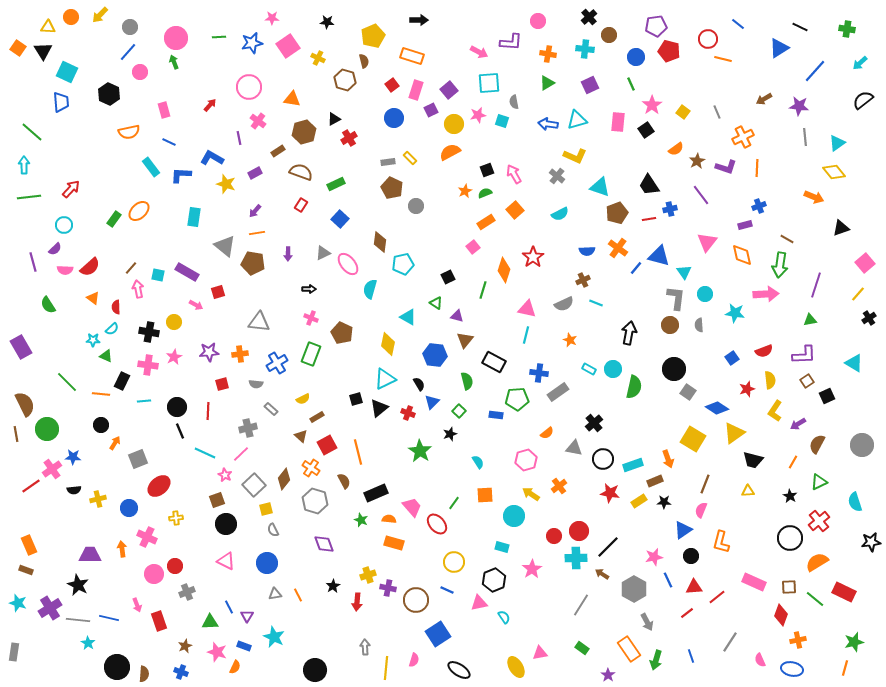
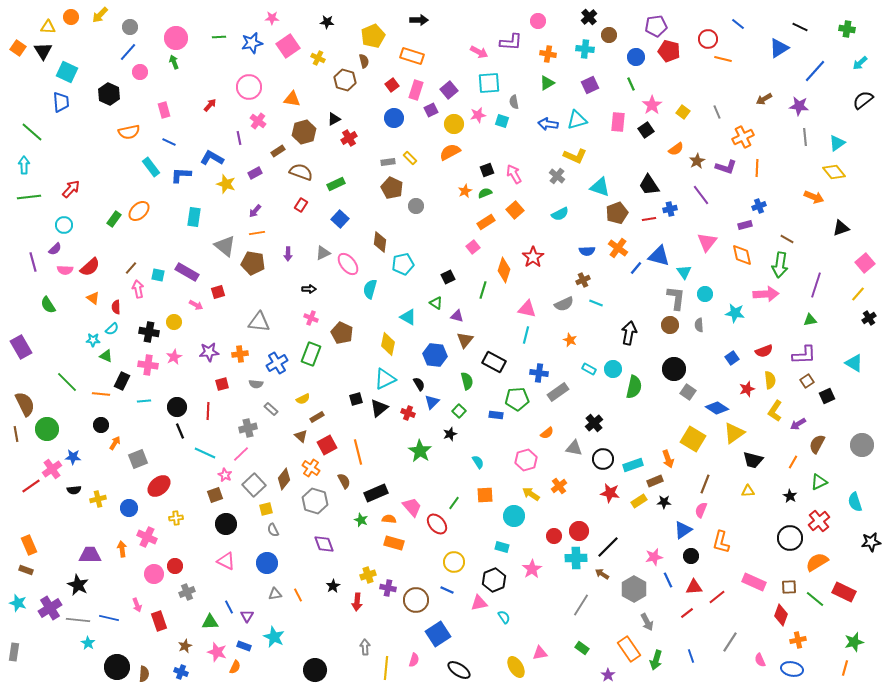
brown square at (217, 500): moved 2 px left, 5 px up
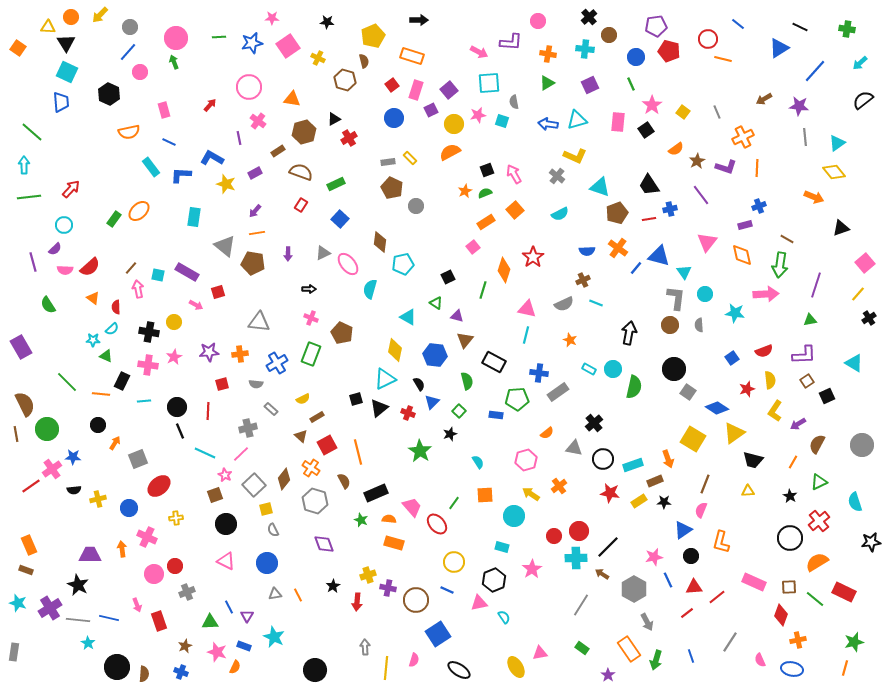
black triangle at (43, 51): moved 23 px right, 8 px up
yellow diamond at (388, 344): moved 7 px right, 6 px down
black circle at (101, 425): moved 3 px left
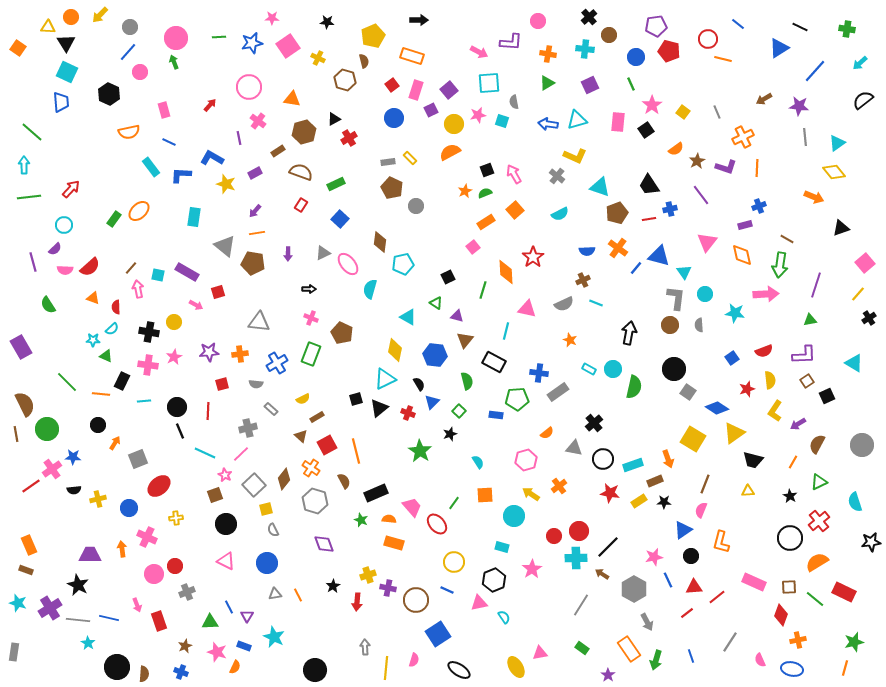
orange diamond at (504, 270): moved 2 px right, 2 px down; rotated 20 degrees counterclockwise
orange triangle at (93, 298): rotated 16 degrees counterclockwise
cyan line at (526, 335): moved 20 px left, 4 px up
orange line at (358, 452): moved 2 px left, 1 px up
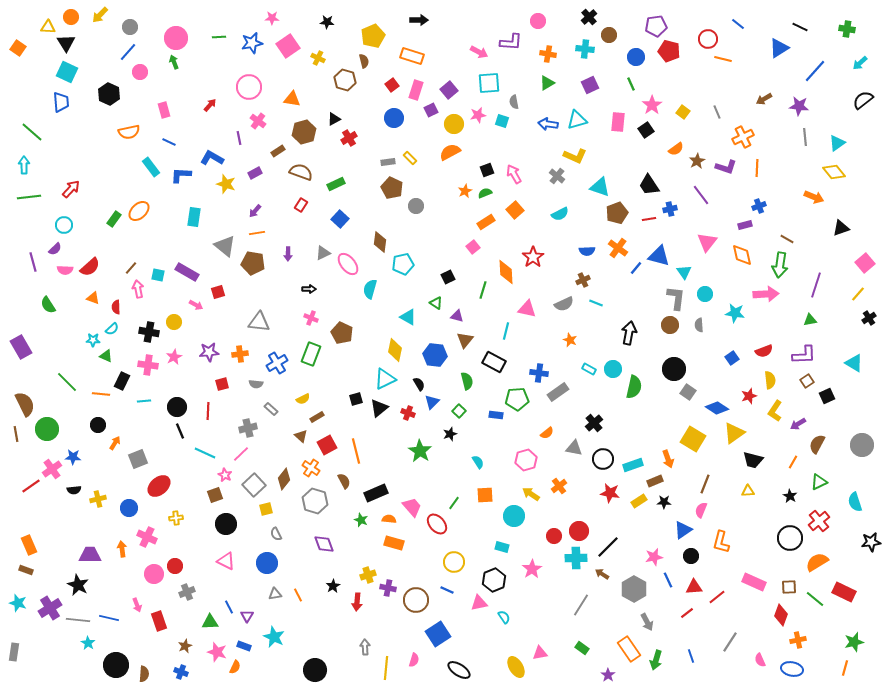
red star at (747, 389): moved 2 px right, 7 px down
gray semicircle at (273, 530): moved 3 px right, 4 px down
black circle at (117, 667): moved 1 px left, 2 px up
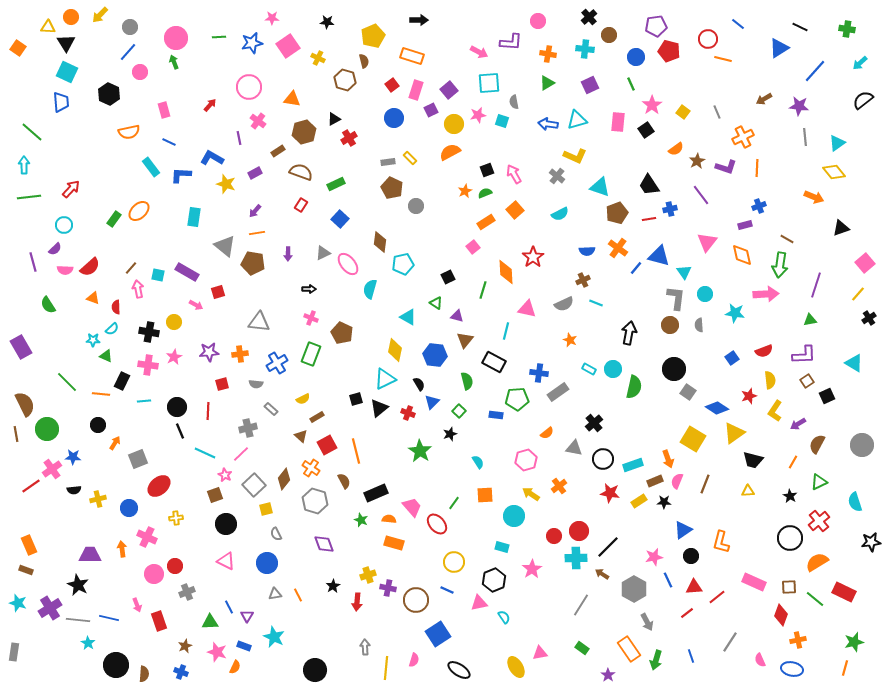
pink semicircle at (701, 510): moved 24 px left, 29 px up
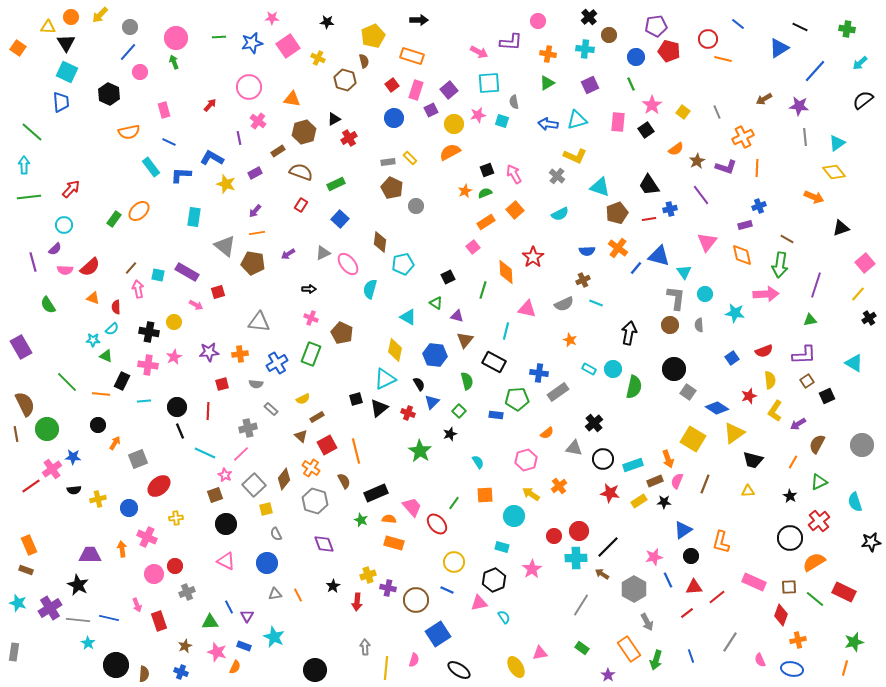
purple arrow at (288, 254): rotated 56 degrees clockwise
orange semicircle at (817, 562): moved 3 px left
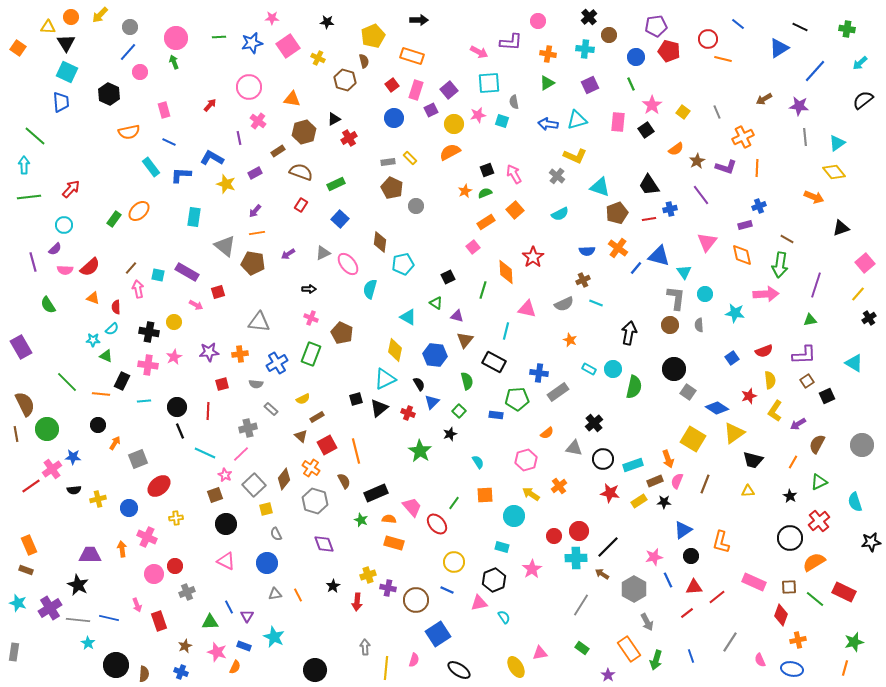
green line at (32, 132): moved 3 px right, 4 px down
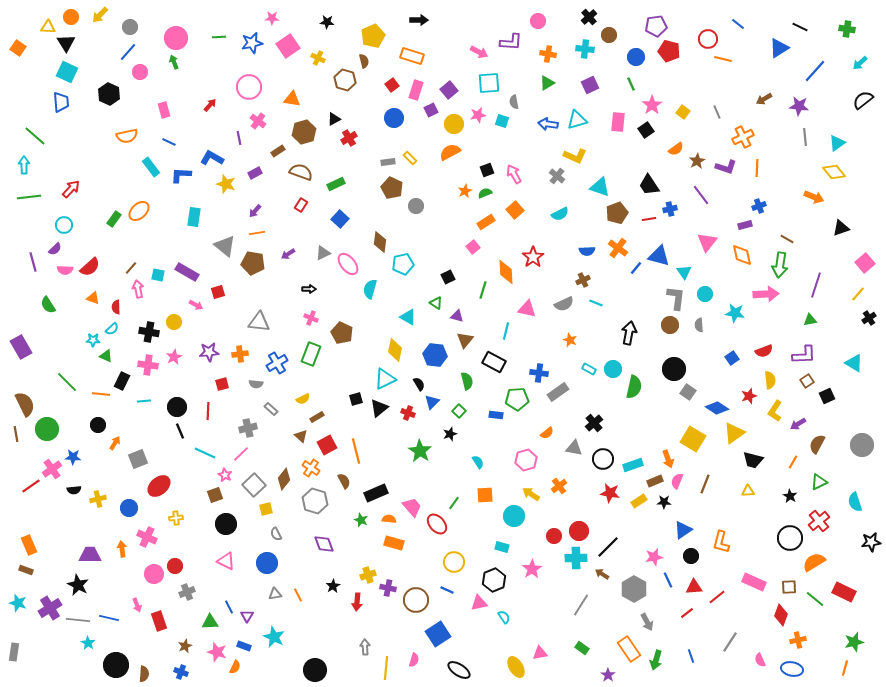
orange semicircle at (129, 132): moved 2 px left, 4 px down
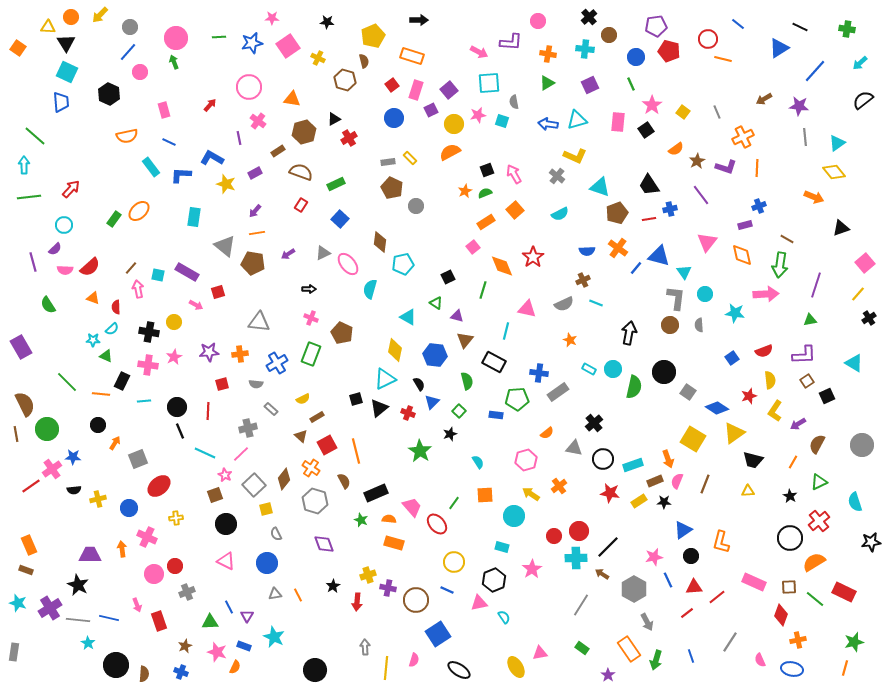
orange diamond at (506, 272): moved 4 px left, 6 px up; rotated 20 degrees counterclockwise
black circle at (674, 369): moved 10 px left, 3 px down
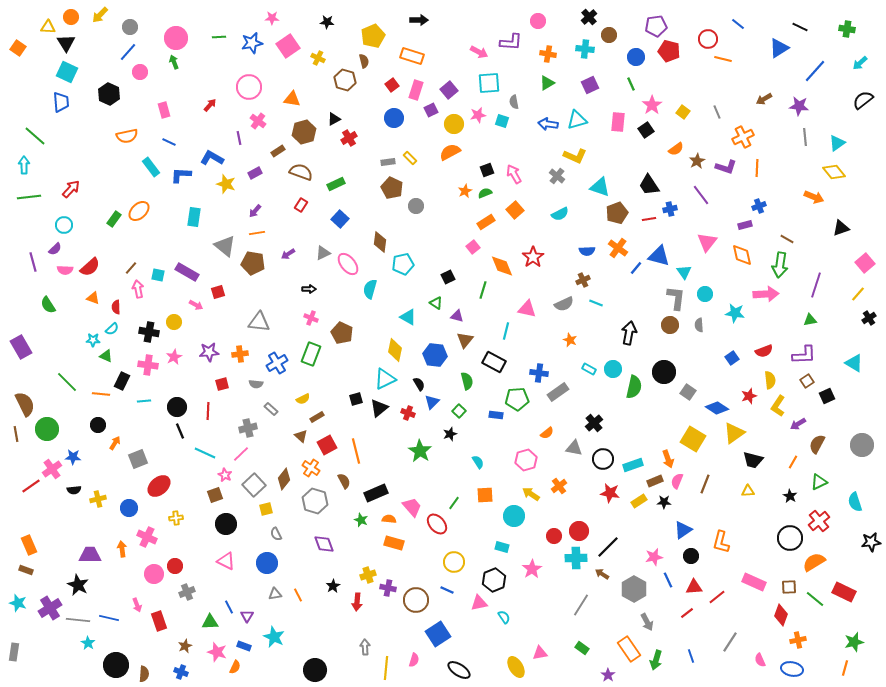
yellow L-shape at (775, 411): moved 3 px right, 5 px up
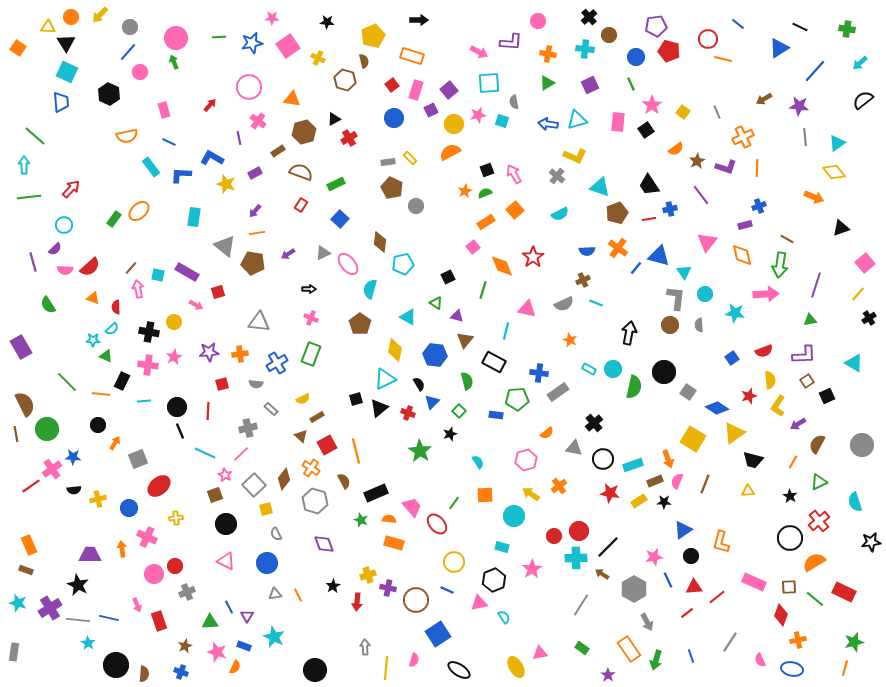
brown pentagon at (342, 333): moved 18 px right, 9 px up; rotated 10 degrees clockwise
